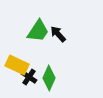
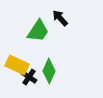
black arrow: moved 2 px right, 16 px up
green diamond: moved 7 px up
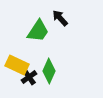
black cross: rotated 21 degrees clockwise
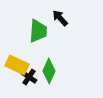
green trapezoid: rotated 30 degrees counterclockwise
black cross: rotated 21 degrees counterclockwise
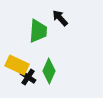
black cross: moved 1 px left
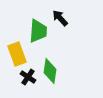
yellow rectangle: moved 11 px up; rotated 45 degrees clockwise
green diamond: moved 1 px right; rotated 15 degrees counterclockwise
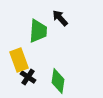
yellow rectangle: moved 2 px right, 6 px down
green diamond: moved 8 px right, 10 px down
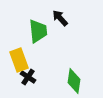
green trapezoid: rotated 10 degrees counterclockwise
green diamond: moved 16 px right
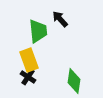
black arrow: moved 1 px down
yellow rectangle: moved 10 px right
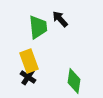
green trapezoid: moved 4 px up
yellow rectangle: moved 1 px down
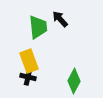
black cross: rotated 21 degrees counterclockwise
green diamond: rotated 20 degrees clockwise
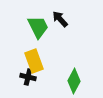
green trapezoid: rotated 20 degrees counterclockwise
yellow rectangle: moved 5 px right
